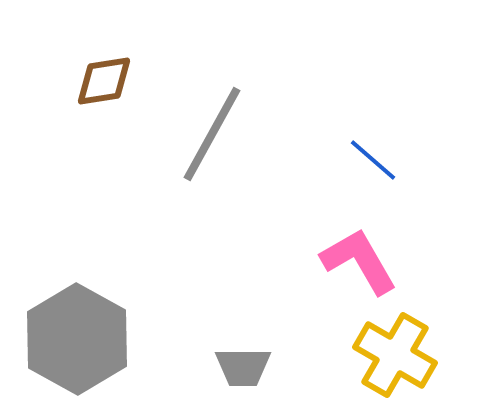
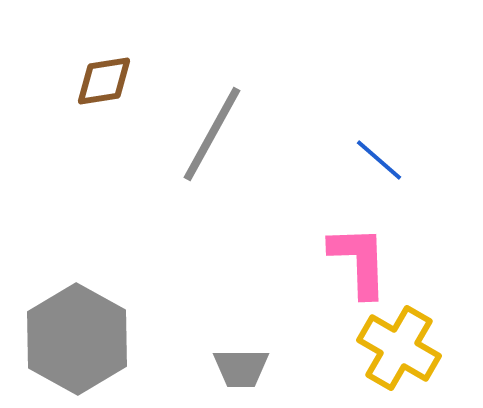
blue line: moved 6 px right
pink L-shape: rotated 28 degrees clockwise
yellow cross: moved 4 px right, 7 px up
gray trapezoid: moved 2 px left, 1 px down
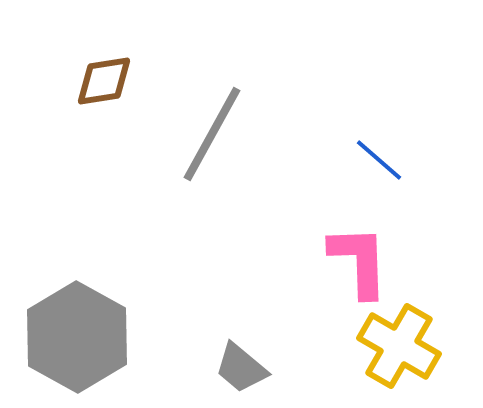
gray hexagon: moved 2 px up
yellow cross: moved 2 px up
gray trapezoid: rotated 40 degrees clockwise
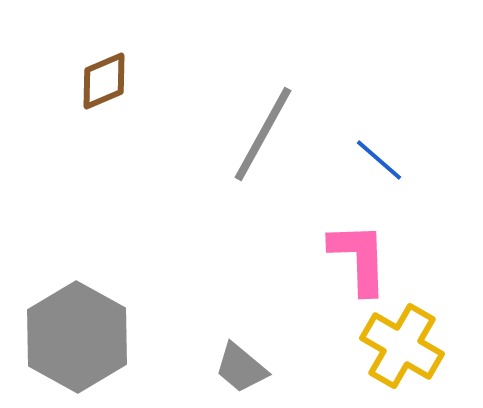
brown diamond: rotated 14 degrees counterclockwise
gray line: moved 51 px right
pink L-shape: moved 3 px up
yellow cross: moved 3 px right
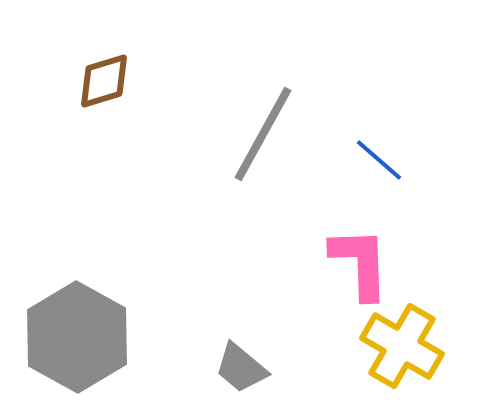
brown diamond: rotated 6 degrees clockwise
pink L-shape: moved 1 px right, 5 px down
